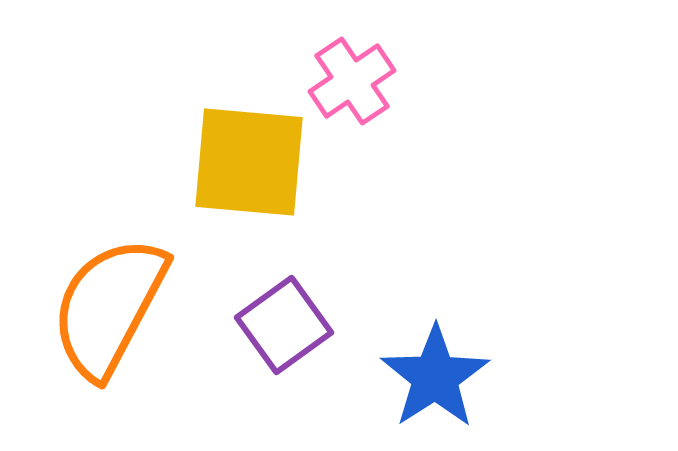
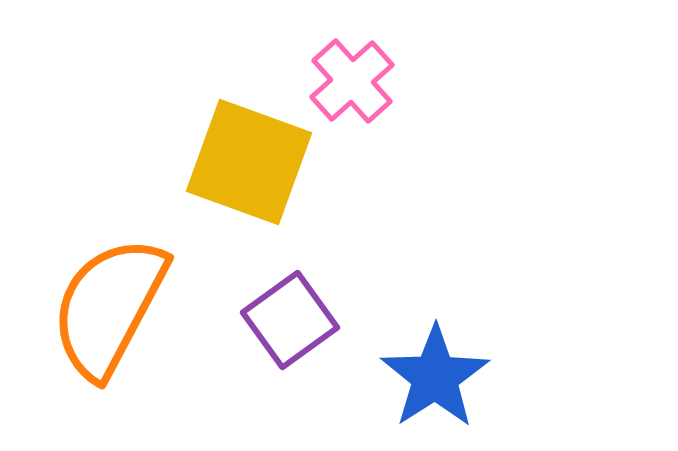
pink cross: rotated 8 degrees counterclockwise
yellow square: rotated 15 degrees clockwise
purple square: moved 6 px right, 5 px up
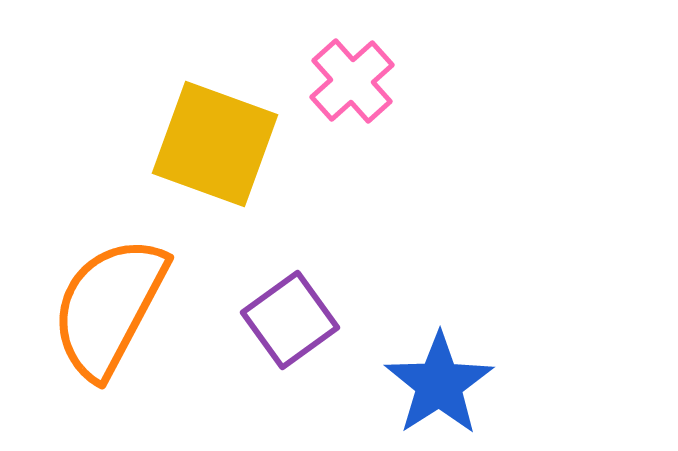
yellow square: moved 34 px left, 18 px up
blue star: moved 4 px right, 7 px down
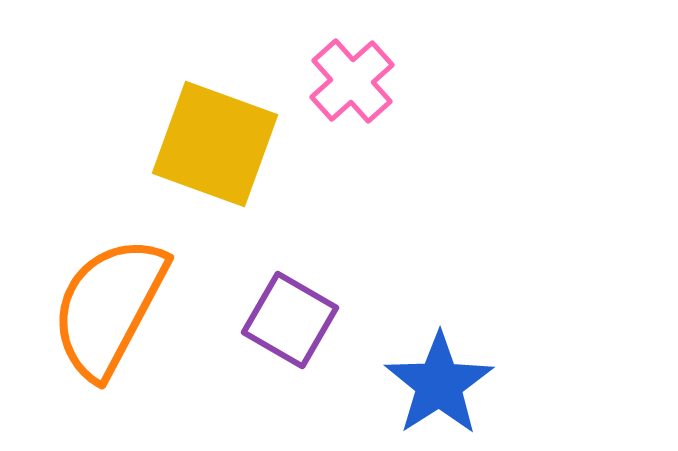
purple square: rotated 24 degrees counterclockwise
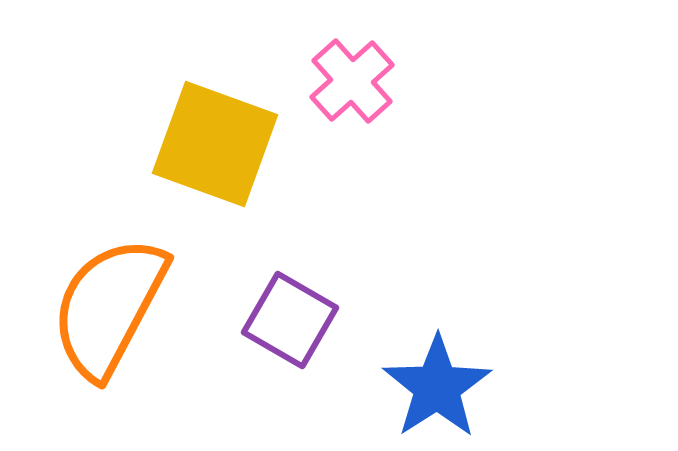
blue star: moved 2 px left, 3 px down
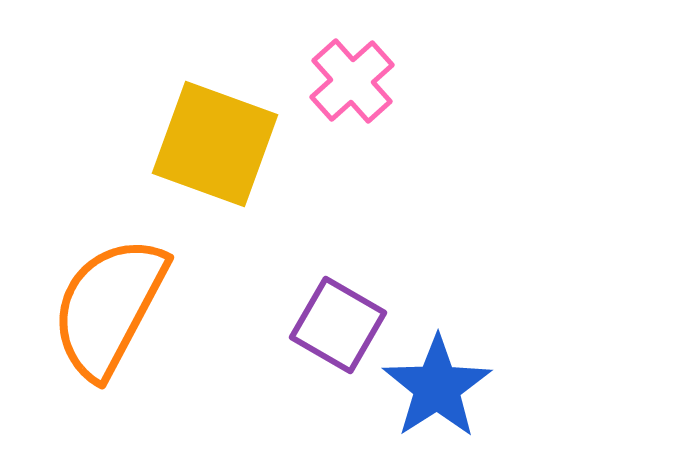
purple square: moved 48 px right, 5 px down
